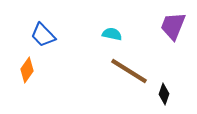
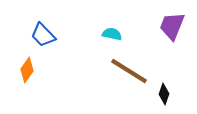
purple trapezoid: moved 1 px left
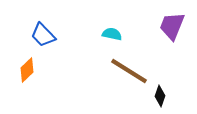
orange diamond: rotated 10 degrees clockwise
black diamond: moved 4 px left, 2 px down
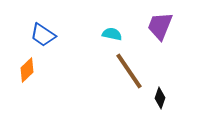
purple trapezoid: moved 12 px left
blue trapezoid: rotated 12 degrees counterclockwise
brown line: rotated 24 degrees clockwise
black diamond: moved 2 px down
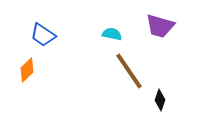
purple trapezoid: rotated 96 degrees counterclockwise
black diamond: moved 2 px down
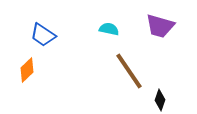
cyan semicircle: moved 3 px left, 5 px up
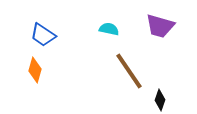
orange diamond: moved 8 px right; rotated 30 degrees counterclockwise
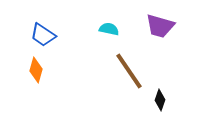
orange diamond: moved 1 px right
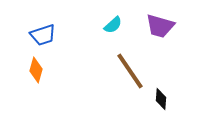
cyan semicircle: moved 4 px right, 4 px up; rotated 126 degrees clockwise
blue trapezoid: rotated 52 degrees counterclockwise
brown line: moved 1 px right
black diamond: moved 1 px right, 1 px up; rotated 15 degrees counterclockwise
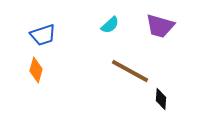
cyan semicircle: moved 3 px left
brown line: rotated 27 degrees counterclockwise
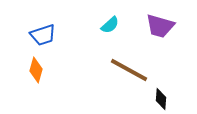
brown line: moved 1 px left, 1 px up
